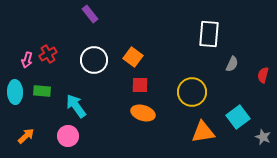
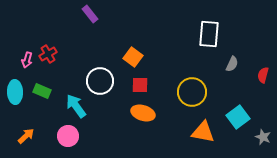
white circle: moved 6 px right, 21 px down
green rectangle: rotated 18 degrees clockwise
orange triangle: rotated 20 degrees clockwise
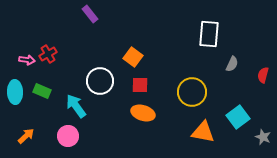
pink arrow: rotated 98 degrees counterclockwise
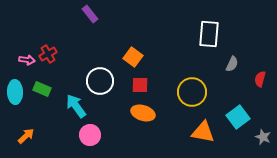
red semicircle: moved 3 px left, 4 px down
green rectangle: moved 2 px up
pink circle: moved 22 px right, 1 px up
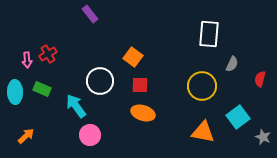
pink arrow: rotated 77 degrees clockwise
yellow circle: moved 10 px right, 6 px up
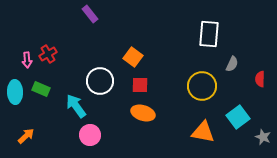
red semicircle: rotated 14 degrees counterclockwise
green rectangle: moved 1 px left
